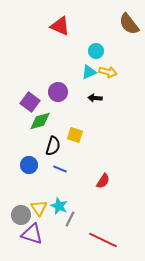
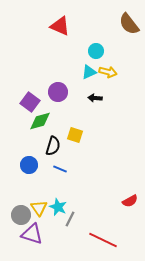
red semicircle: moved 27 px right, 20 px down; rotated 28 degrees clockwise
cyan star: moved 1 px left, 1 px down
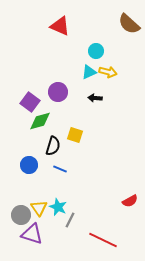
brown semicircle: rotated 10 degrees counterclockwise
gray line: moved 1 px down
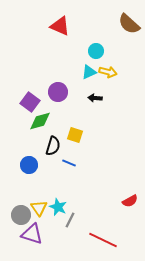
blue line: moved 9 px right, 6 px up
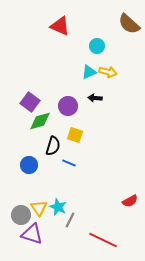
cyan circle: moved 1 px right, 5 px up
purple circle: moved 10 px right, 14 px down
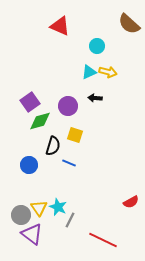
purple square: rotated 18 degrees clockwise
red semicircle: moved 1 px right, 1 px down
purple triangle: rotated 20 degrees clockwise
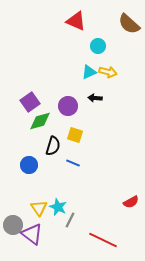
red triangle: moved 16 px right, 5 px up
cyan circle: moved 1 px right
blue line: moved 4 px right
gray circle: moved 8 px left, 10 px down
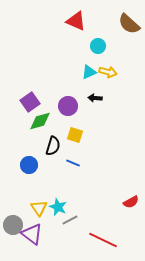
gray line: rotated 35 degrees clockwise
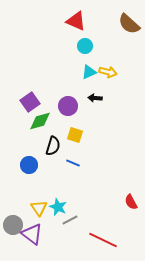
cyan circle: moved 13 px left
red semicircle: rotated 91 degrees clockwise
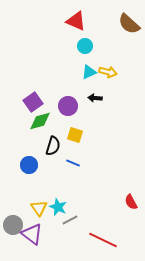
purple square: moved 3 px right
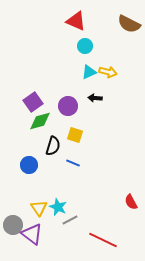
brown semicircle: rotated 15 degrees counterclockwise
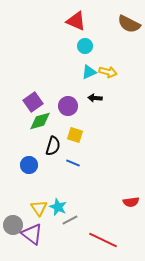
red semicircle: rotated 70 degrees counterclockwise
